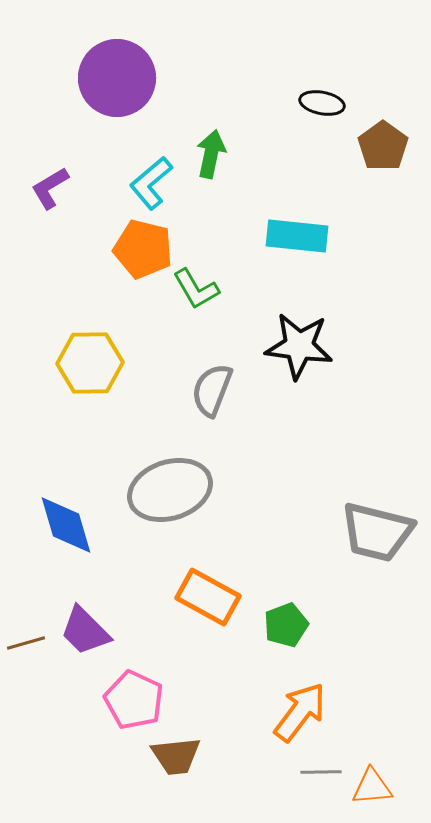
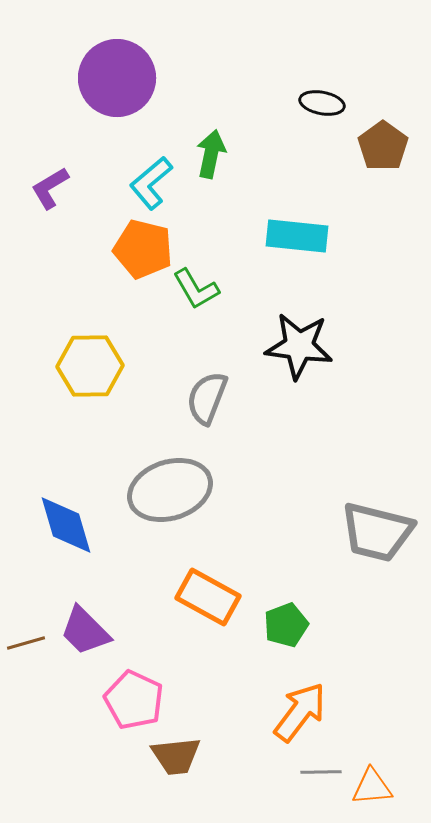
yellow hexagon: moved 3 px down
gray semicircle: moved 5 px left, 8 px down
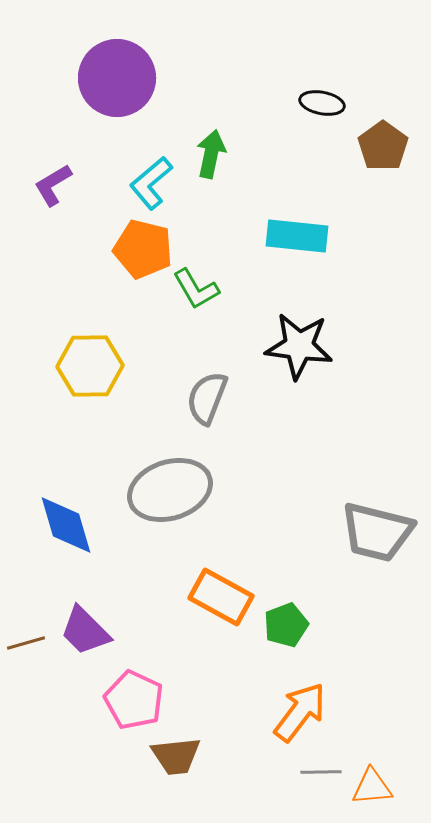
purple L-shape: moved 3 px right, 3 px up
orange rectangle: moved 13 px right
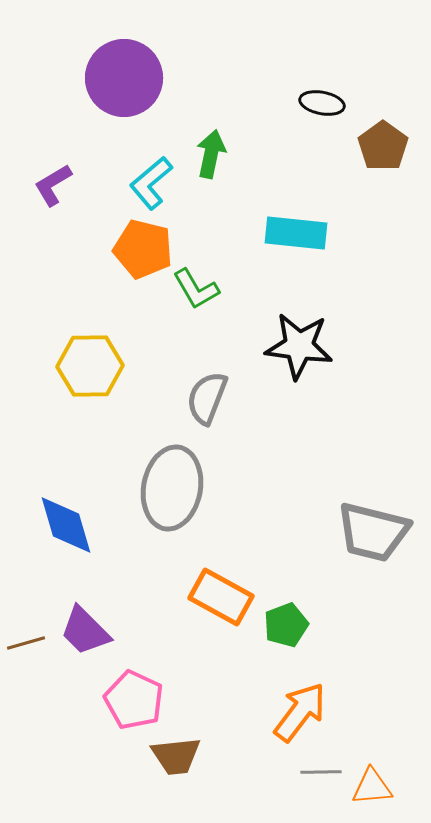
purple circle: moved 7 px right
cyan rectangle: moved 1 px left, 3 px up
gray ellipse: moved 2 px right, 2 px up; rotated 62 degrees counterclockwise
gray trapezoid: moved 4 px left
